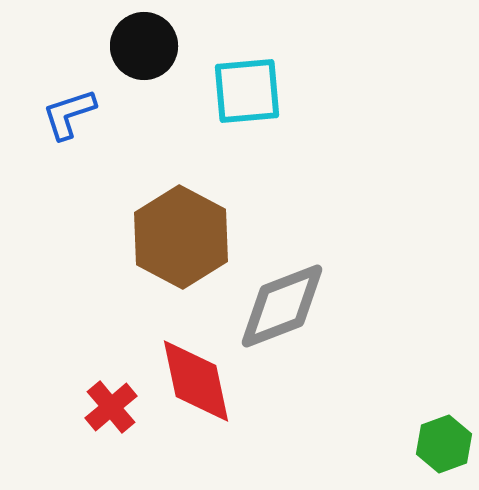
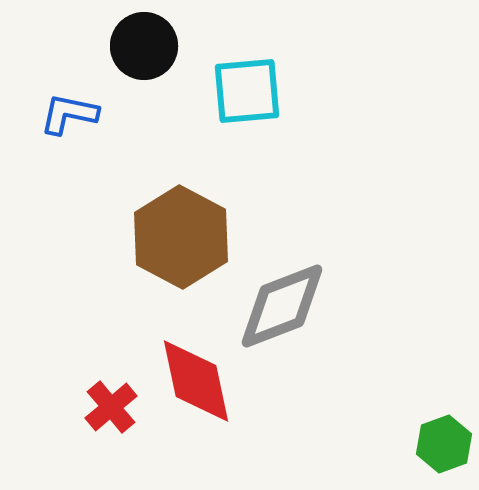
blue L-shape: rotated 30 degrees clockwise
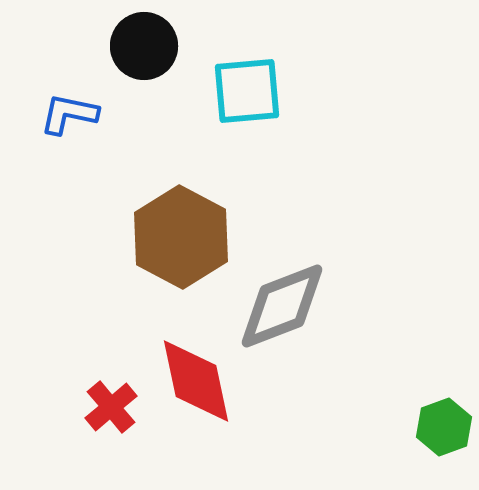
green hexagon: moved 17 px up
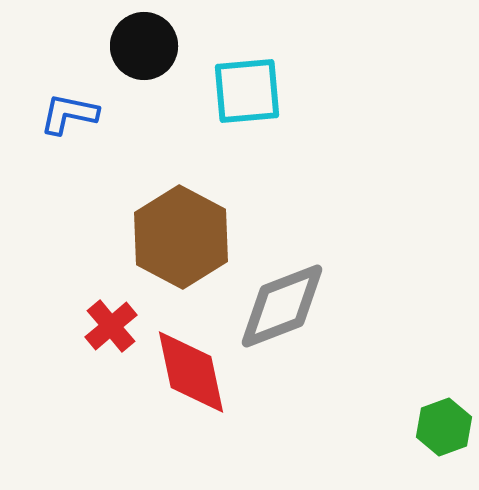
red diamond: moved 5 px left, 9 px up
red cross: moved 81 px up
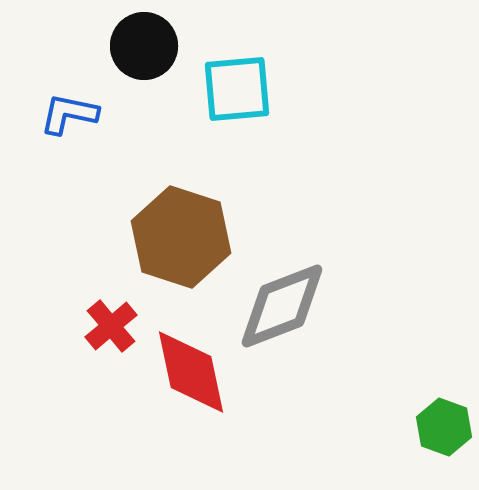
cyan square: moved 10 px left, 2 px up
brown hexagon: rotated 10 degrees counterclockwise
green hexagon: rotated 20 degrees counterclockwise
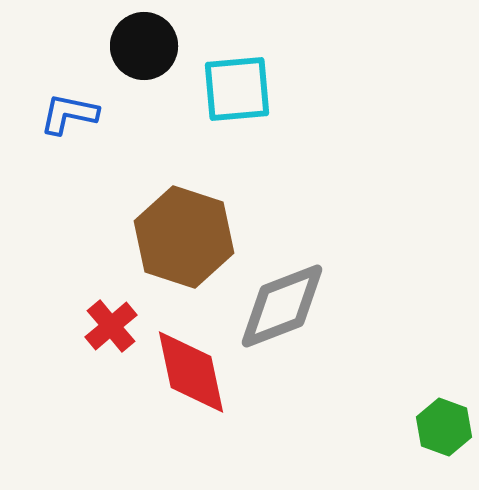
brown hexagon: moved 3 px right
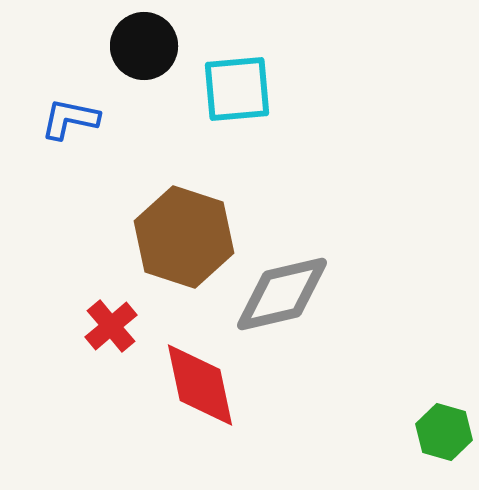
blue L-shape: moved 1 px right, 5 px down
gray diamond: moved 12 px up; rotated 8 degrees clockwise
red diamond: moved 9 px right, 13 px down
green hexagon: moved 5 px down; rotated 4 degrees counterclockwise
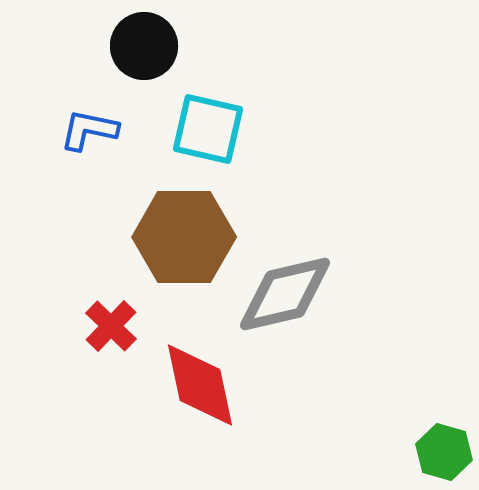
cyan square: moved 29 px left, 40 px down; rotated 18 degrees clockwise
blue L-shape: moved 19 px right, 11 px down
brown hexagon: rotated 18 degrees counterclockwise
gray diamond: moved 3 px right
red cross: rotated 6 degrees counterclockwise
green hexagon: moved 20 px down
